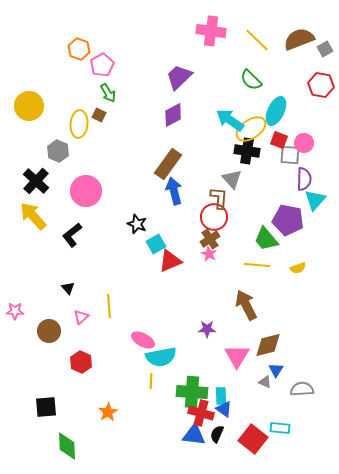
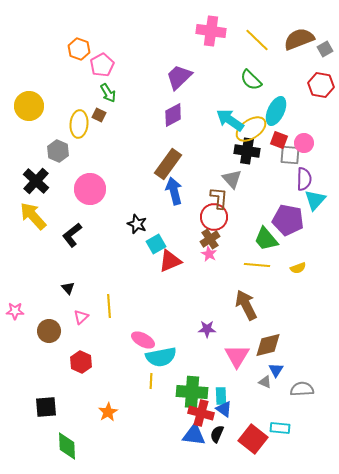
pink circle at (86, 191): moved 4 px right, 2 px up
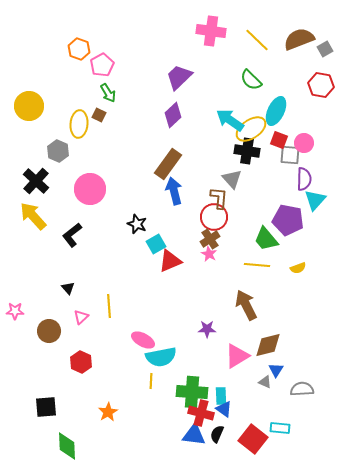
purple diamond at (173, 115): rotated 15 degrees counterclockwise
pink triangle at (237, 356): rotated 28 degrees clockwise
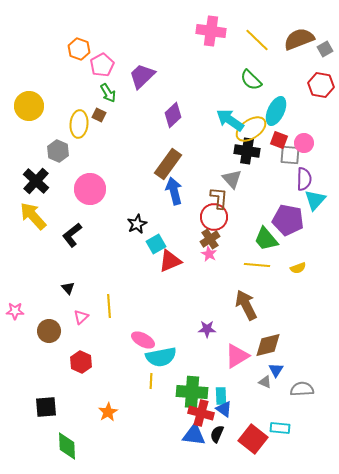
purple trapezoid at (179, 77): moved 37 px left, 1 px up
black star at (137, 224): rotated 24 degrees clockwise
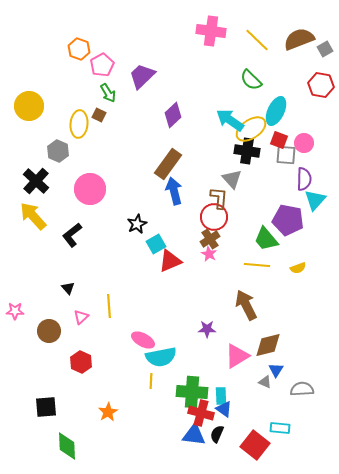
gray square at (290, 155): moved 4 px left
red square at (253, 439): moved 2 px right, 6 px down
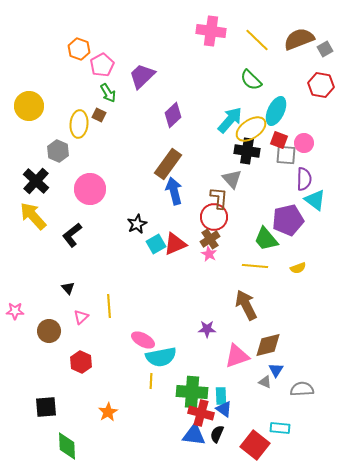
cyan arrow at (230, 120): rotated 96 degrees clockwise
cyan triangle at (315, 200): rotated 35 degrees counterclockwise
purple pentagon at (288, 220): rotated 24 degrees counterclockwise
red triangle at (170, 261): moved 5 px right, 17 px up
yellow line at (257, 265): moved 2 px left, 1 px down
pink triangle at (237, 356): rotated 12 degrees clockwise
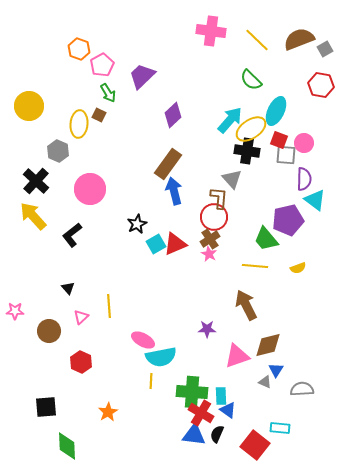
blue triangle at (224, 409): moved 4 px right, 1 px down
red cross at (201, 413): rotated 15 degrees clockwise
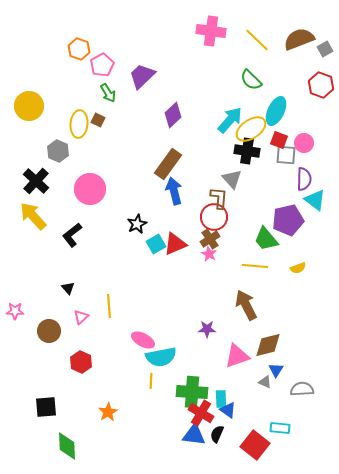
red hexagon at (321, 85): rotated 10 degrees clockwise
brown square at (99, 115): moved 1 px left, 5 px down
cyan rectangle at (221, 396): moved 3 px down
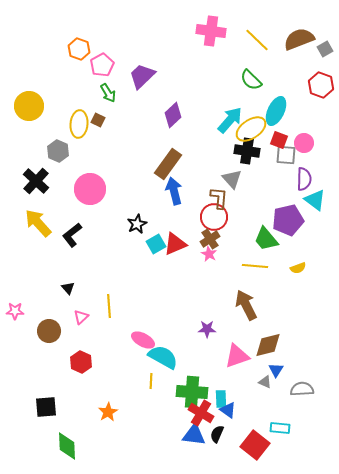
yellow arrow at (33, 216): moved 5 px right, 7 px down
cyan semicircle at (161, 357): moved 2 px right; rotated 140 degrees counterclockwise
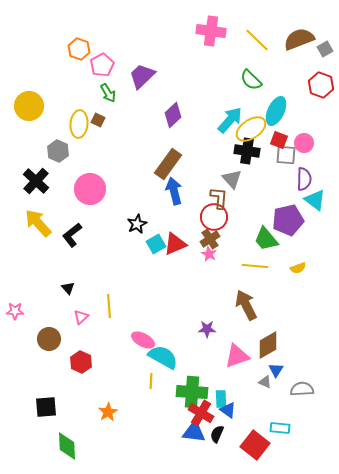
brown circle at (49, 331): moved 8 px down
brown diamond at (268, 345): rotated 16 degrees counterclockwise
blue triangle at (194, 435): moved 3 px up
